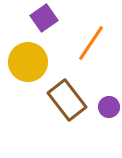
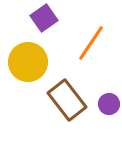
purple circle: moved 3 px up
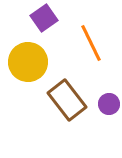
orange line: rotated 60 degrees counterclockwise
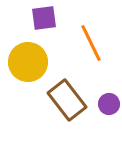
purple square: rotated 28 degrees clockwise
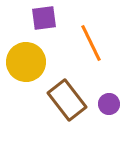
yellow circle: moved 2 px left
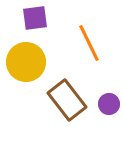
purple square: moved 9 px left
orange line: moved 2 px left
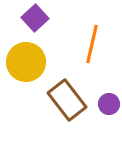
purple square: rotated 36 degrees counterclockwise
orange line: moved 3 px right, 1 px down; rotated 39 degrees clockwise
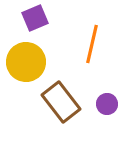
purple square: rotated 20 degrees clockwise
brown rectangle: moved 6 px left, 2 px down
purple circle: moved 2 px left
